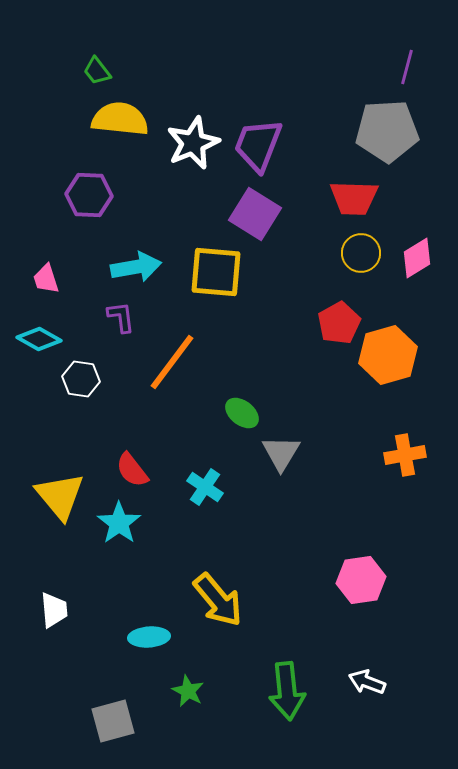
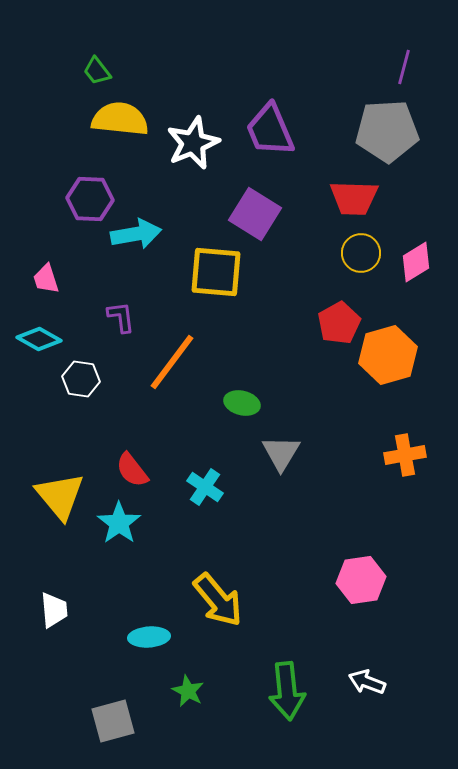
purple line: moved 3 px left
purple trapezoid: moved 12 px right, 15 px up; rotated 44 degrees counterclockwise
purple hexagon: moved 1 px right, 4 px down
pink diamond: moved 1 px left, 4 px down
cyan arrow: moved 33 px up
green ellipse: moved 10 px up; rotated 24 degrees counterclockwise
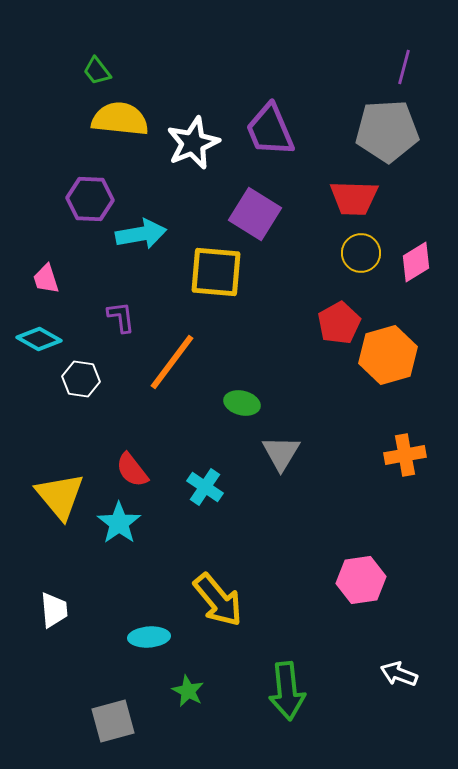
cyan arrow: moved 5 px right
white arrow: moved 32 px right, 8 px up
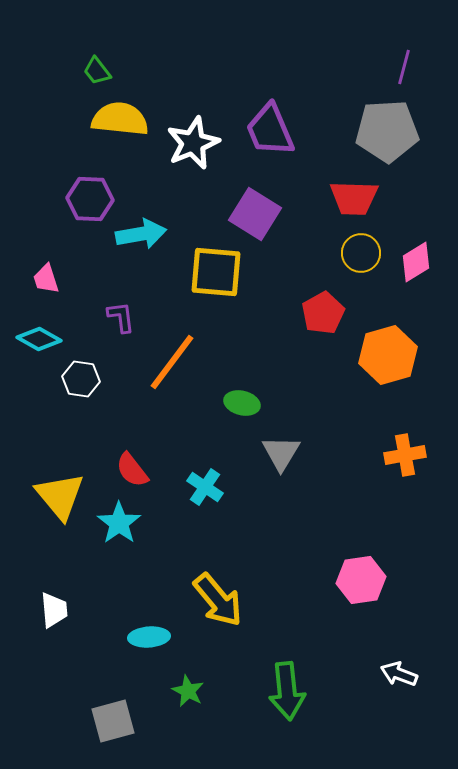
red pentagon: moved 16 px left, 10 px up
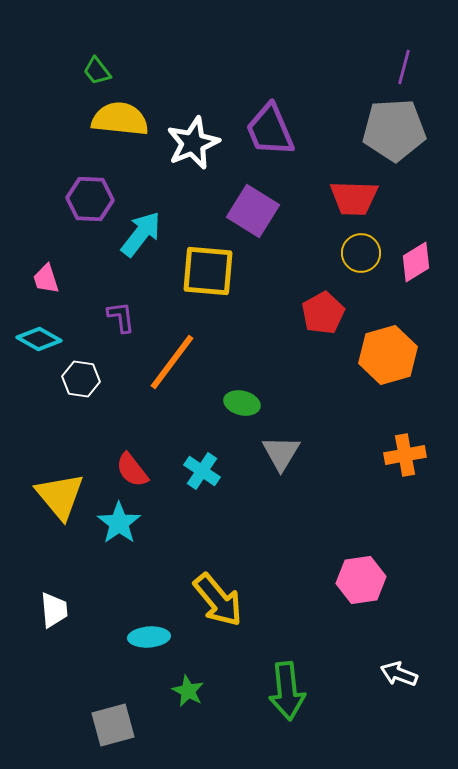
gray pentagon: moved 7 px right, 1 px up
purple square: moved 2 px left, 3 px up
cyan arrow: rotated 42 degrees counterclockwise
yellow square: moved 8 px left, 1 px up
cyan cross: moved 3 px left, 16 px up
gray square: moved 4 px down
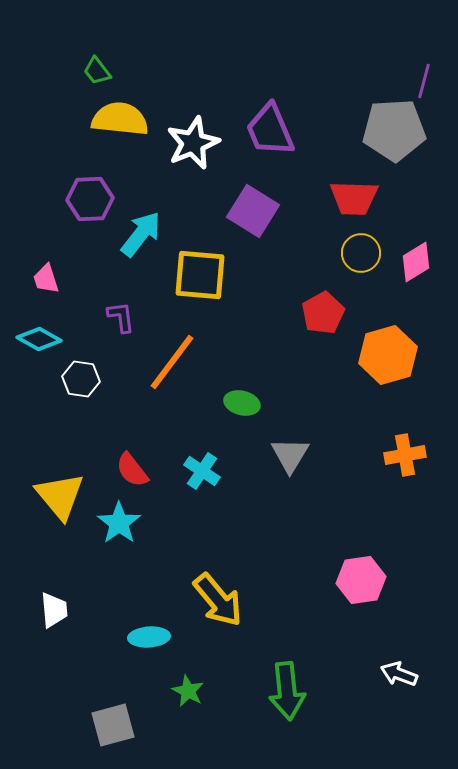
purple line: moved 20 px right, 14 px down
purple hexagon: rotated 6 degrees counterclockwise
yellow square: moved 8 px left, 4 px down
gray triangle: moved 9 px right, 2 px down
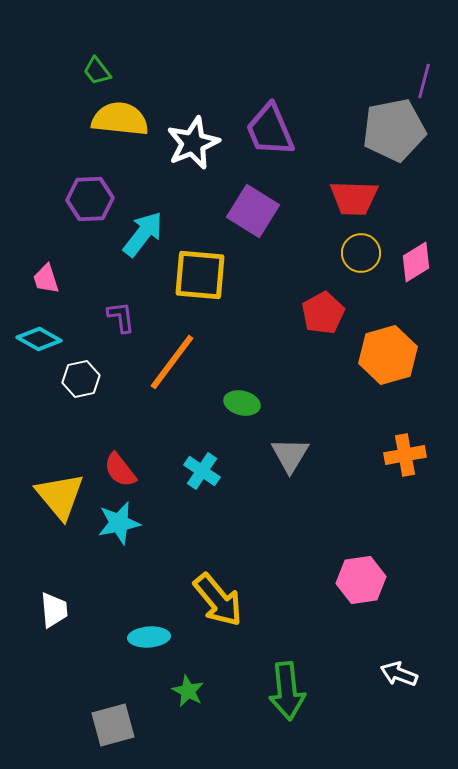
gray pentagon: rotated 8 degrees counterclockwise
cyan arrow: moved 2 px right
white hexagon: rotated 21 degrees counterclockwise
red semicircle: moved 12 px left
cyan star: rotated 24 degrees clockwise
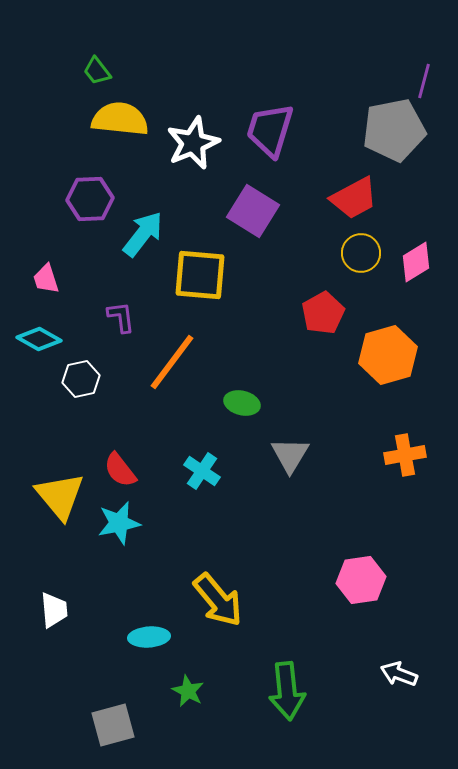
purple trapezoid: rotated 40 degrees clockwise
red trapezoid: rotated 30 degrees counterclockwise
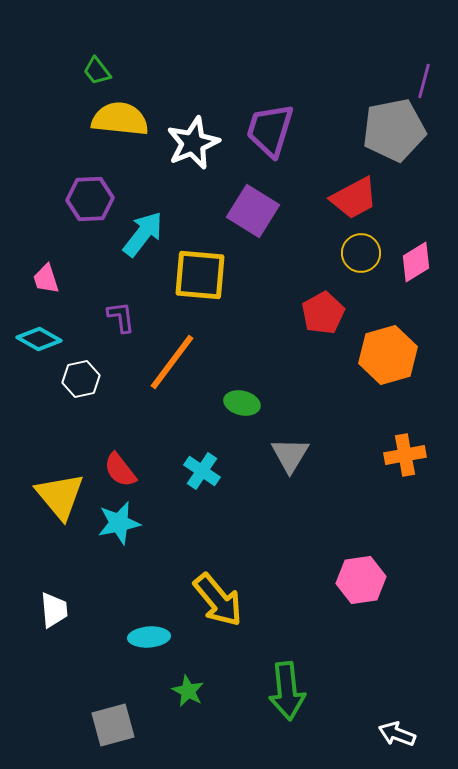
white arrow: moved 2 px left, 60 px down
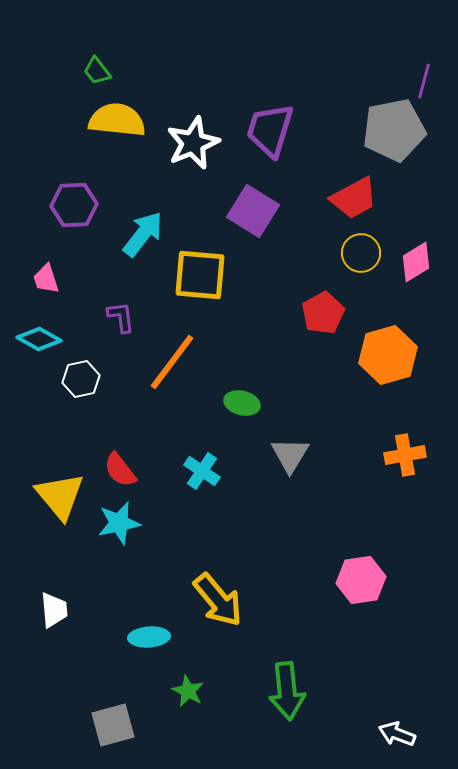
yellow semicircle: moved 3 px left, 1 px down
purple hexagon: moved 16 px left, 6 px down
